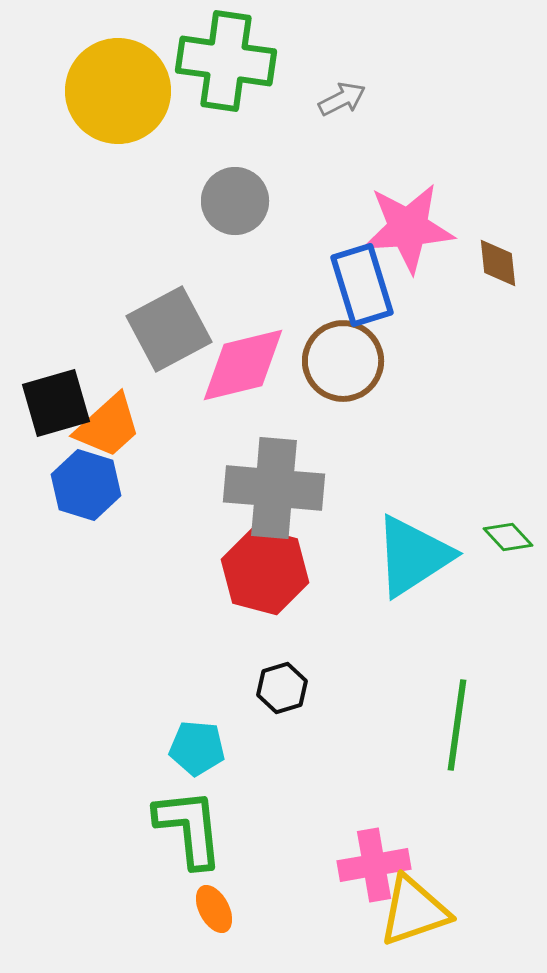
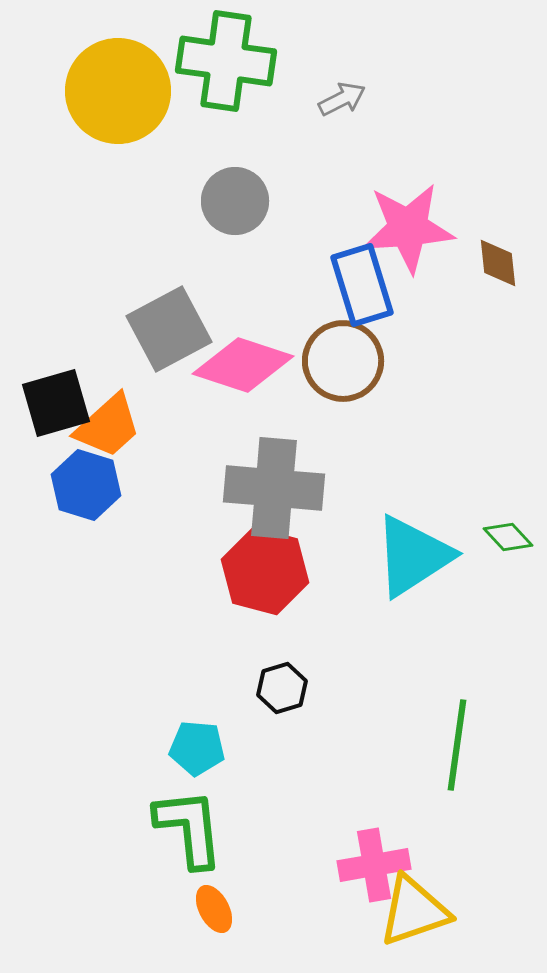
pink diamond: rotated 32 degrees clockwise
green line: moved 20 px down
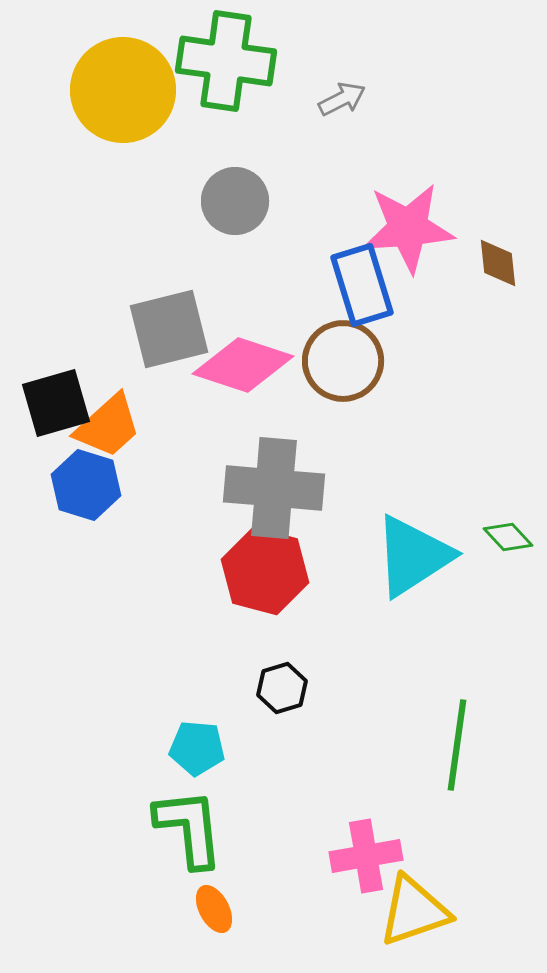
yellow circle: moved 5 px right, 1 px up
gray square: rotated 14 degrees clockwise
pink cross: moved 8 px left, 9 px up
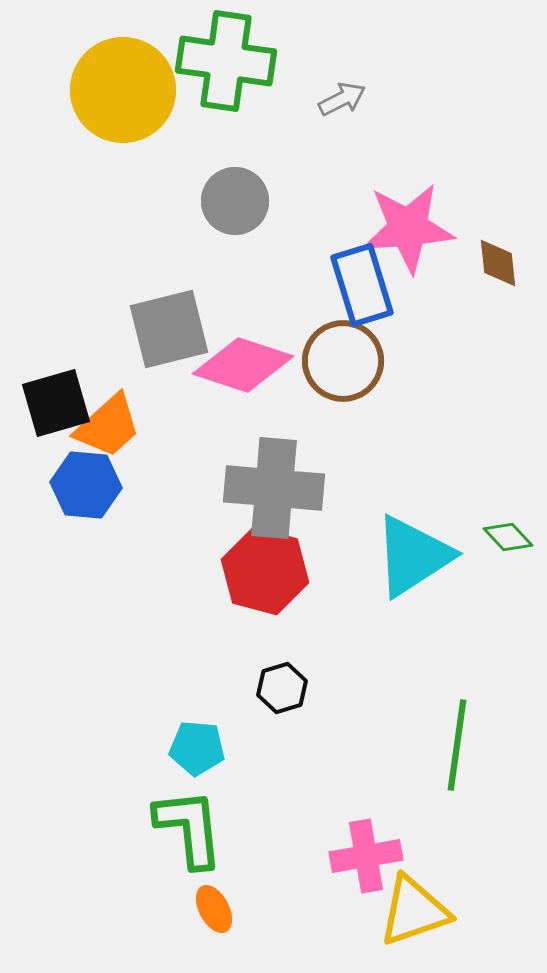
blue hexagon: rotated 12 degrees counterclockwise
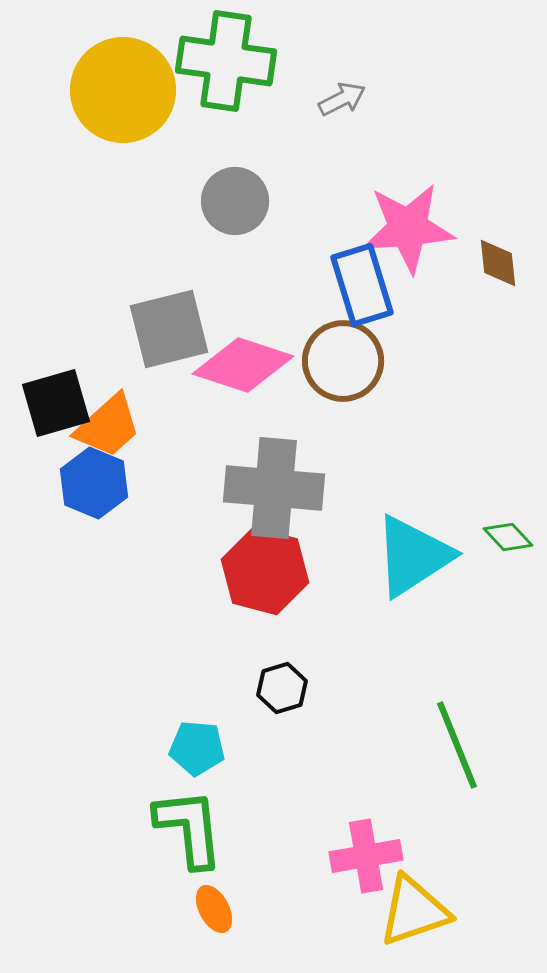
blue hexagon: moved 8 px right, 2 px up; rotated 18 degrees clockwise
green line: rotated 30 degrees counterclockwise
